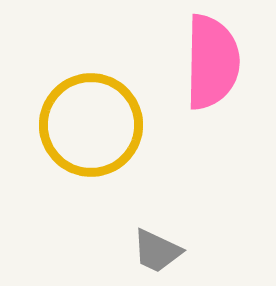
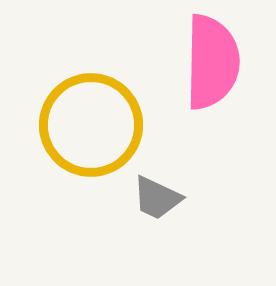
gray trapezoid: moved 53 px up
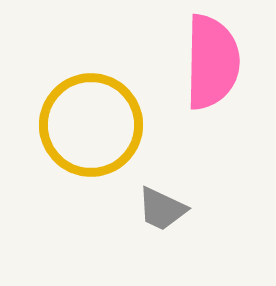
gray trapezoid: moved 5 px right, 11 px down
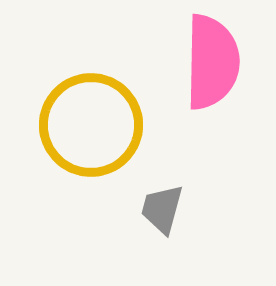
gray trapezoid: rotated 80 degrees clockwise
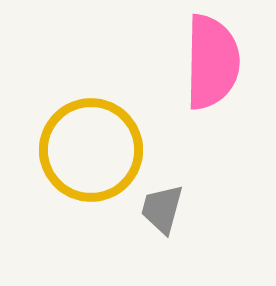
yellow circle: moved 25 px down
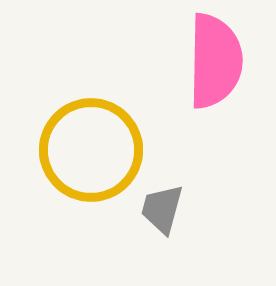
pink semicircle: moved 3 px right, 1 px up
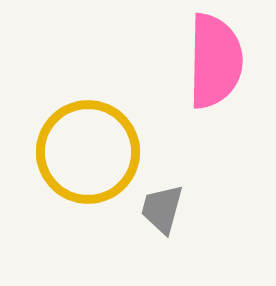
yellow circle: moved 3 px left, 2 px down
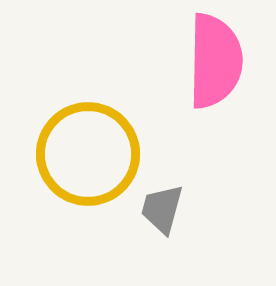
yellow circle: moved 2 px down
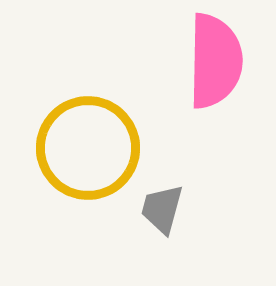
yellow circle: moved 6 px up
